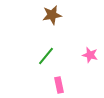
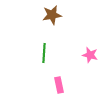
green line: moved 2 px left, 3 px up; rotated 36 degrees counterclockwise
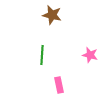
brown star: rotated 24 degrees clockwise
green line: moved 2 px left, 2 px down
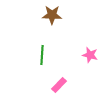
brown star: rotated 12 degrees counterclockwise
pink rectangle: rotated 56 degrees clockwise
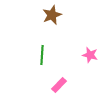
brown star: rotated 24 degrees counterclockwise
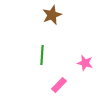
pink star: moved 5 px left, 8 px down
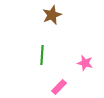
pink rectangle: moved 2 px down
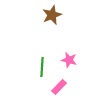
green line: moved 12 px down
pink star: moved 16 px left, 3 px up
